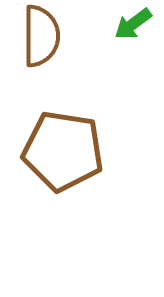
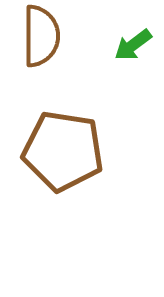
green arrow: moved 21 px down
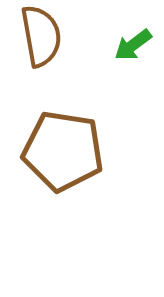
brown semicircle: rotated 10 degrees counterclockwise
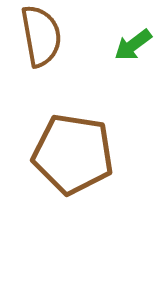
brown pentagon: moved 10 px right, 3 px down
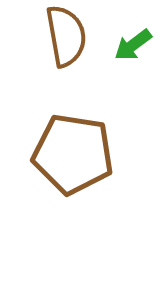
brown semicircle: moved 25 px right
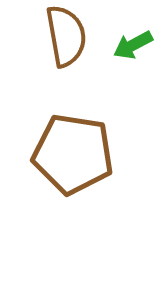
green arrow: rotated 9 degrees clockwise
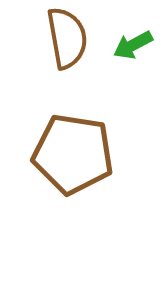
brown semicircle: moved 1 px right, 2 px down
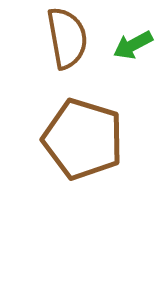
brown pentagon: moved 10 px right, 15 px up; rotated 8 degrees clockwise
